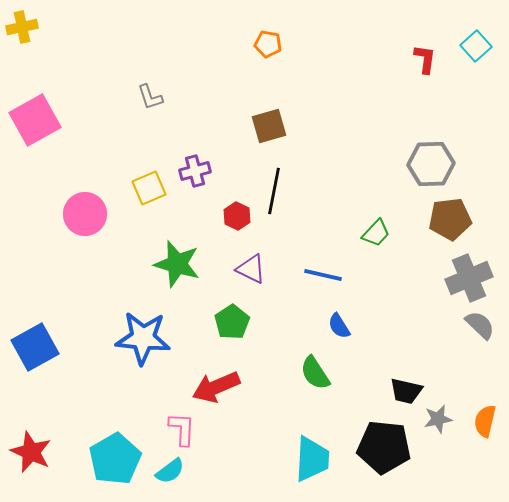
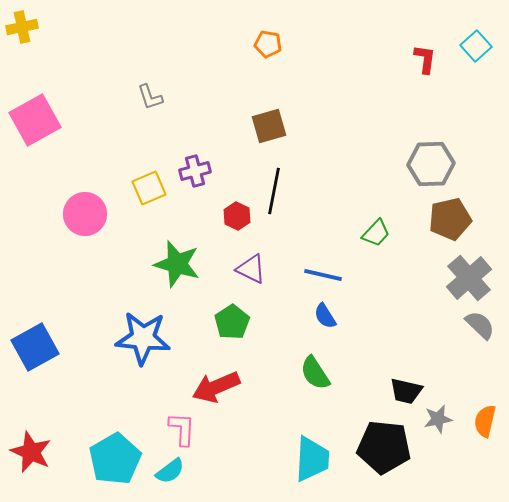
brown pentagon: rotated 6 degrees counterclockwise
gray cross: rotated 18 degrees counterclockwise
blue semicircle: moved 14 px left, 10 px up
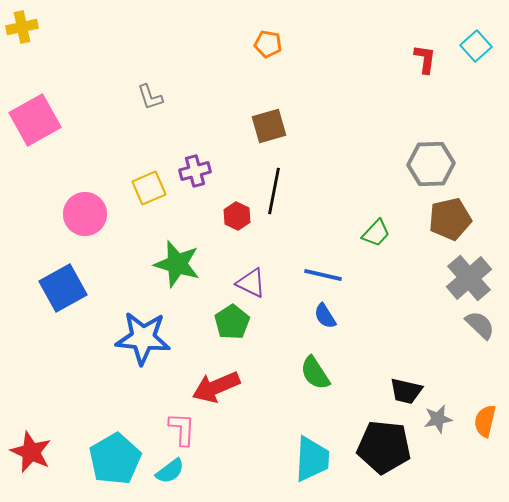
purple triangle: moved 14 px down
blue square: moved 28 px right, 59 px up
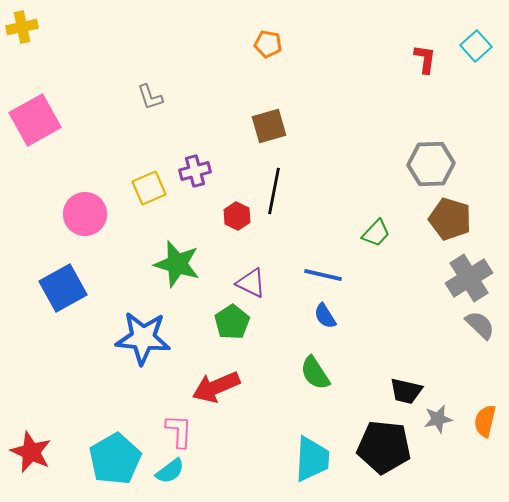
brown pentagon: rotated 30 degrees clockwise
gray cross: rotated 9 degrees clockwise
pink L-shape: moved 3 px left, 2 px down
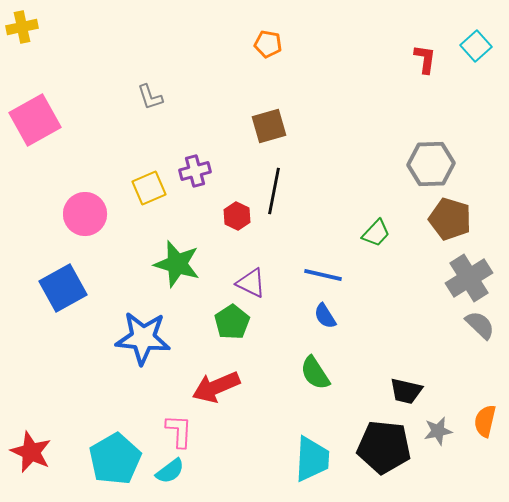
gray star: moved 12 px down
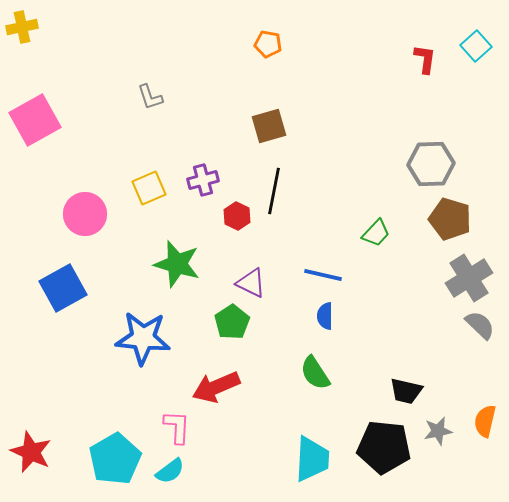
purple cross: moved 8 px right, 9 px down
blue semicircle: rotated 32 degrees clockwise
pink L-shape: moved 2 px left, 4 px up
